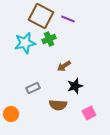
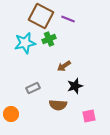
pink square: moved 3 px down; rotated 16 degrees clockwise
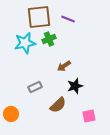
brown square: moved 2 px left, 1 px down; rotated 35 degrees counterclockwise
gray rectangle: moved 2 px right, 1 px up
brown semicircle: rotated 48 degrees counterclockwise
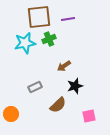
purple line: rotated 32 degrees counterclockwise
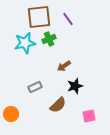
purple line: rotated 64 degrees clockwise
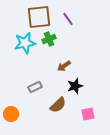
pink square: moved 1 px left, 2 px up
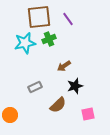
orange circle: moved 1 px left, 1 px down
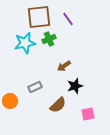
orange circle: moved 14 px up
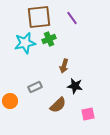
purple line: moved 4 px right, 1 px up
brown arrow: rotated 40 degrees counterclockwise
black star: rotated 28 degrees clockwise
